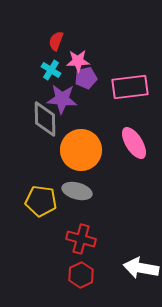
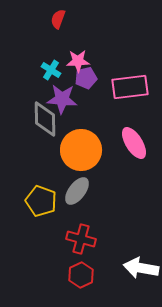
red semicircle: moved 2 px right, 22 px up
gray ellipse: rotated 68 degrees counterclockwise
yellow pentagon: rotated 12 degrees clockwise
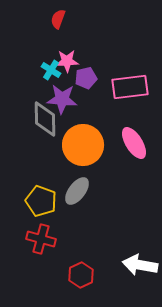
pink star: moved 11 px left
orange circle: moved 2 px right, 5 px up
red cross: moved 40 px left
white arrow: moved 1 px left, 3 px up
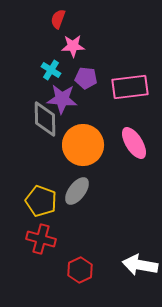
pink star: moved 6 px right, 15 px up
purple pentagon: rotated 20 degrees clockwise
red hexagon: moved 1 px left, 5 px up
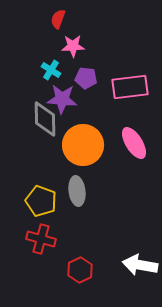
gray ellipse: rotated 44 degrees counterclockwise
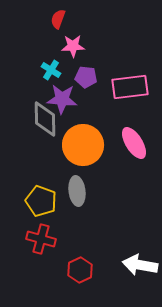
purple pentagon: moved 1 px up
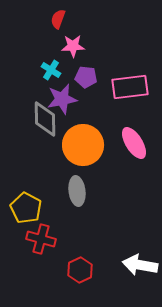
purple star: rotated 16 degrees counterclockwise
yellow pentagon: moved 15 px left, 7 px down; rotated 8 degrees clockwise
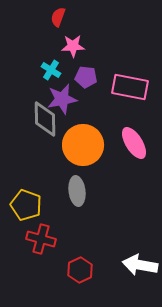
red semicircle: moved 2 px up
pink rectangle: rotated 18 degrees clockwise
yellow pentagon: moved 3 px up; rotated 8 degrees counterclockwise
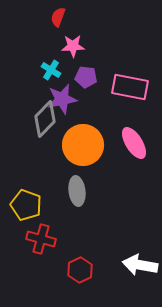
gray diamond: rotated 45 degrees clockwise
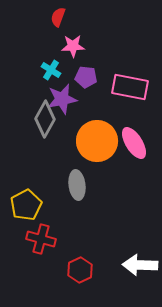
gray diamond: rotated 15 degrees counterclockwise
orange circle: moved 14 px right, 4 px up
gray ellipse: moved 6 px up
yellow pentagon: rotated 24 degrees clockwise
white arrow: rotated 8 degrees counterclockwise
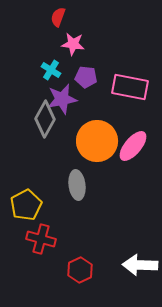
pink star: moved 2 px up; rotated 10 degrees clockwise
pink ellipse: moved 1 px left, 3 px down; rotated 72 degrees clockwise
